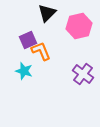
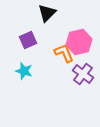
pink hexagon: moved 16 px down
orange L-shape: moved 23 px right, 2 px down
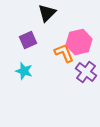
purple cross: moved 3 px right, 2 px up
